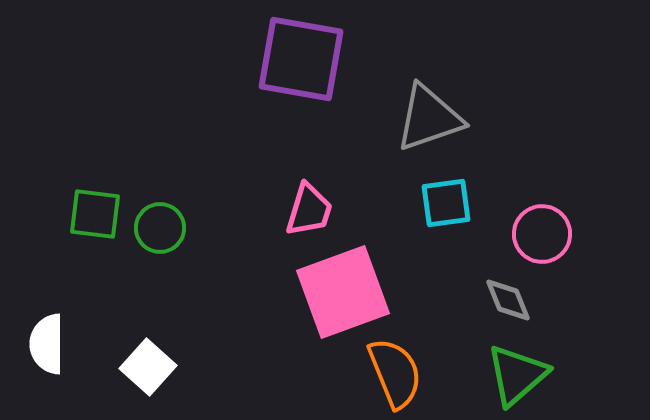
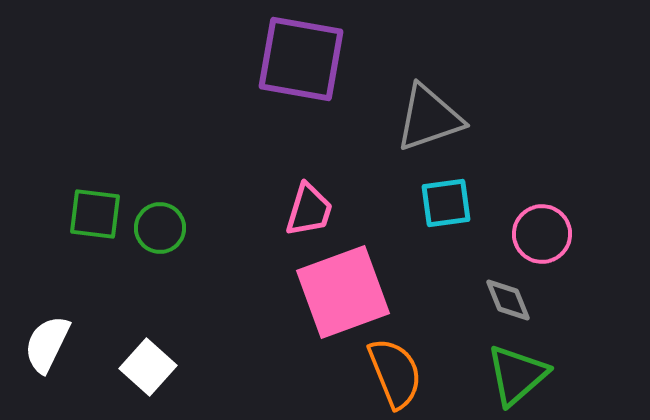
white semicircle: rotated 26 degrees clockwise
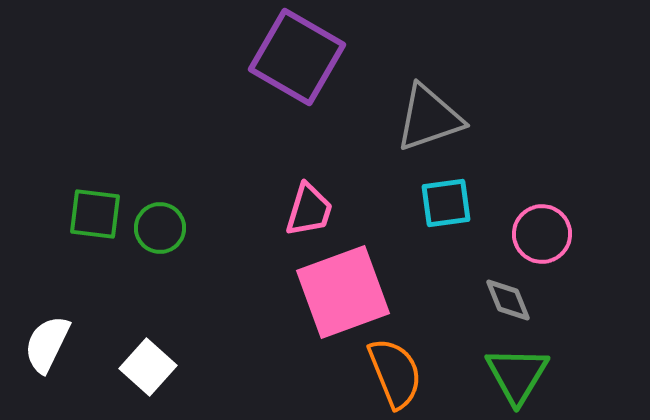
purple square: moved 4 px left, 2 px up; rotated 20 degrees clockwise
green triangle: rotated 18 degrees counterclockwise
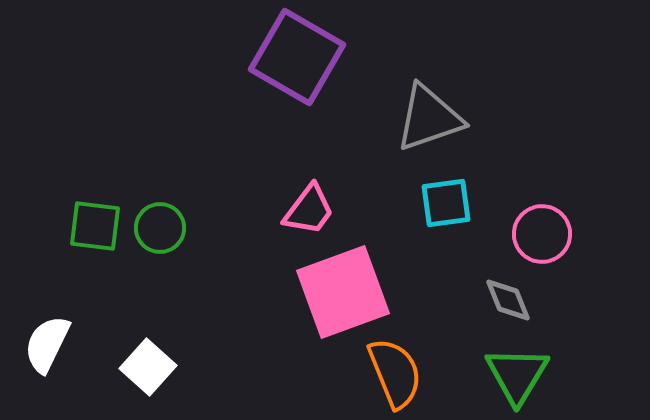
pink trapezoid: rotated 20 degrees clockwise
green square: moved 12 px down
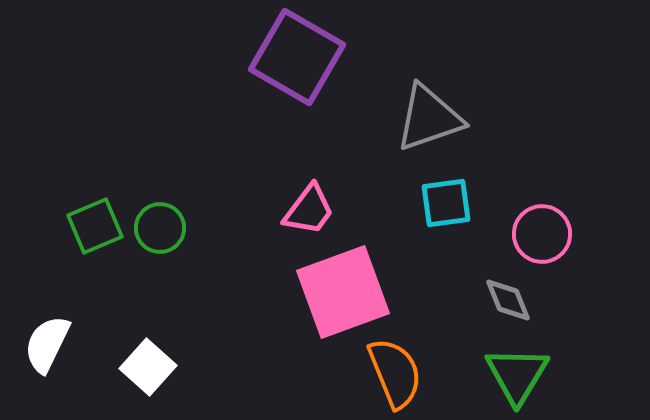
green square: rotated 30 degrees counterclockwise
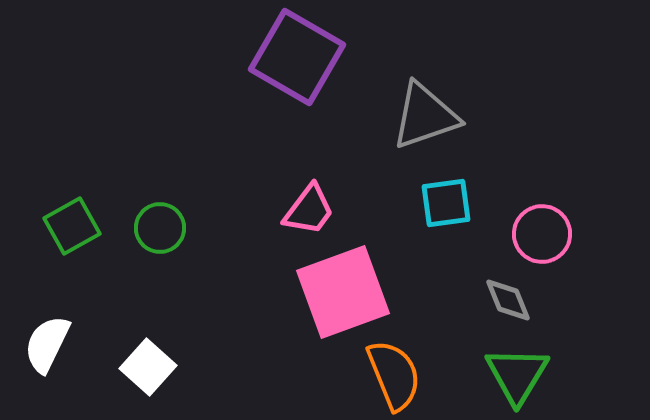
gray triangle: moved 4 px left, 2 px up
green square: moved 23 px left; rotated 6 degrees counterclockwise
orange semicircle: moved 1 px left, 2 px down
